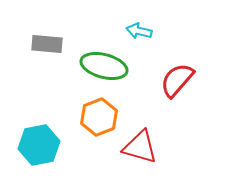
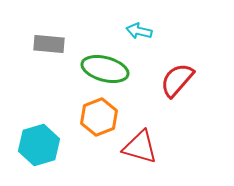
gray rectangle: moved 2 px right
green ellipse: moved 1 px right, 3 px down
cyan hexagon: rotated 6 degrees counterclockwise
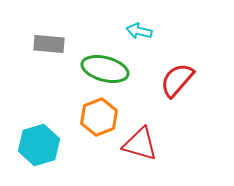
red triangle: moved 3 px up
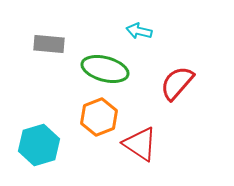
red semicircle: moved 3 px down
red triangle: rotated 18 degrees clockwise
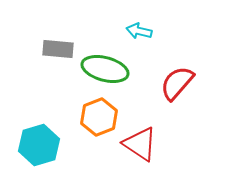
gray rectangle: moved 9 px right, 5 px down
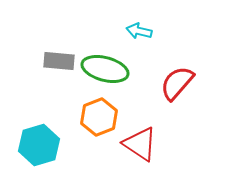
gray rectangle: moved 1 px right, 12 px down
